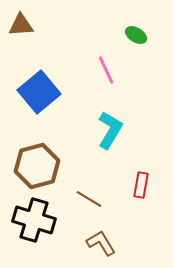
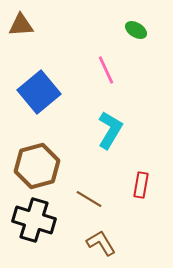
green ellipse: moved 5 px up
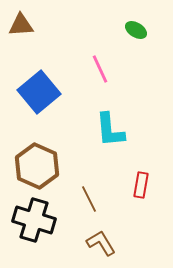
pink line: moved 6 px left, 1 px up
cyan L-shape: rotated 144 degrees clockwise
brown hexagon: rotated 21 degrees counterclockwise
brown line: rotated 32 degrees clockwise
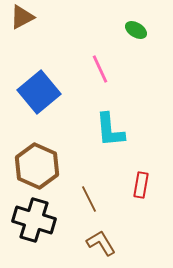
brown triangle: moved 1 px right, 8 px up; rotated 24 degrees counterclockwise
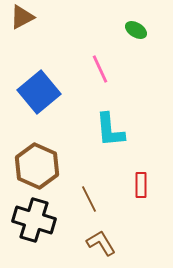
red rectangle: rotated 10 degrees counterclockwise
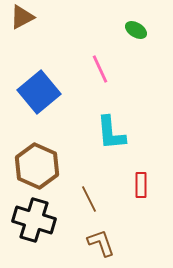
cyan L-shape: moved 1 px right, 3 px down
brown L-shape: rotated 12 degrees clockwise
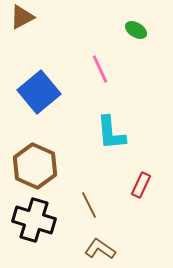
brown hexagon: moved 2 px left
red rectangle: rotated 25 degrees clockwise
brown line: moved 6 px down
brown L-shape: moved 1 px left, 6 px down; rotated 36 degrees counterclockwise
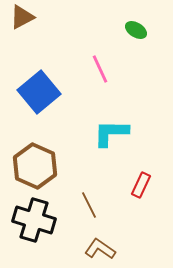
cyan L-shape: rotated 96 degrees clockwise
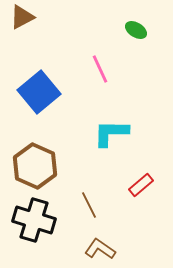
red rectangle: rotated 25 degrees clockwise
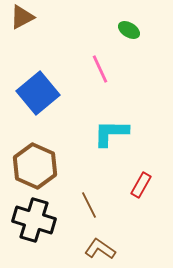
green ellipse: moved 7 px left
blue square: moved 1 px left, 1 px down
red rectangle: rotated 20 degrees counterclockwise
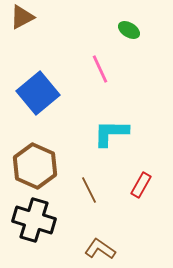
brown line: moved 15 px up
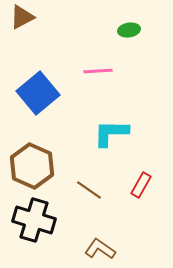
green ellipse: rotated 40 degrees counterclockwise
pink line: moved 2 px left, 2 px down; rotated 68 degrees counterclockwise
brown hexagon: moved 3 px left
brown line: rotated 28 degrees counterclockwise
